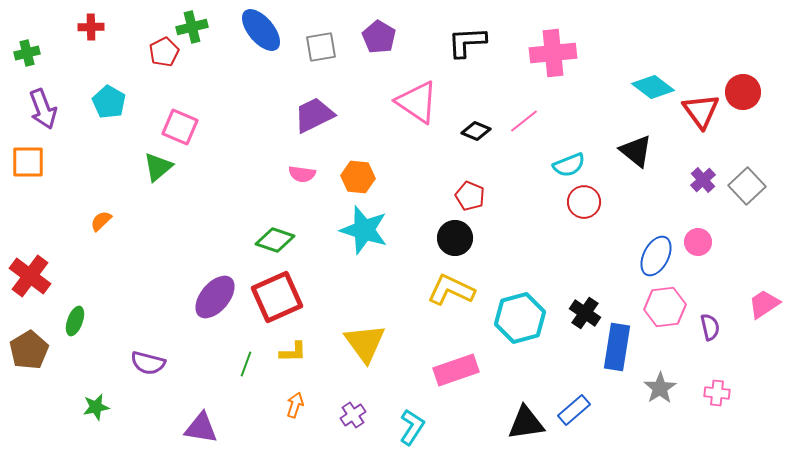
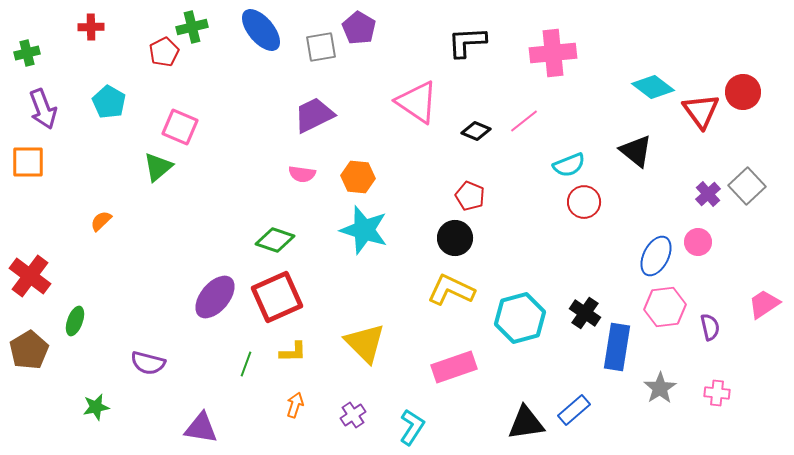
purple pentagon at (379, 37): moved 20 px left, 9 px up
purple cross at (703, 180): moved 5 px right, 14 px down
yellow triangle at (365, 343): rotated 9 degrees counterclockwise
pink rectangle at (456, 370): moved 2 px left, 3 px up
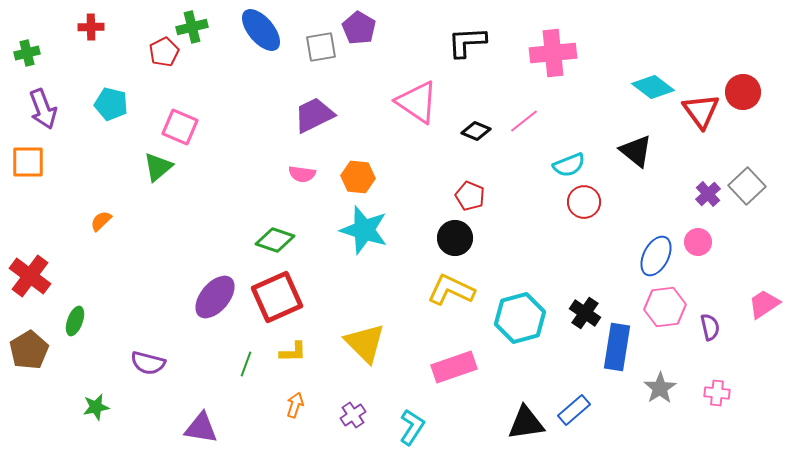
cyan pentagon at (109, 102): moved 2 px right, 2 px down; rotated 16 degrees counterclockwise
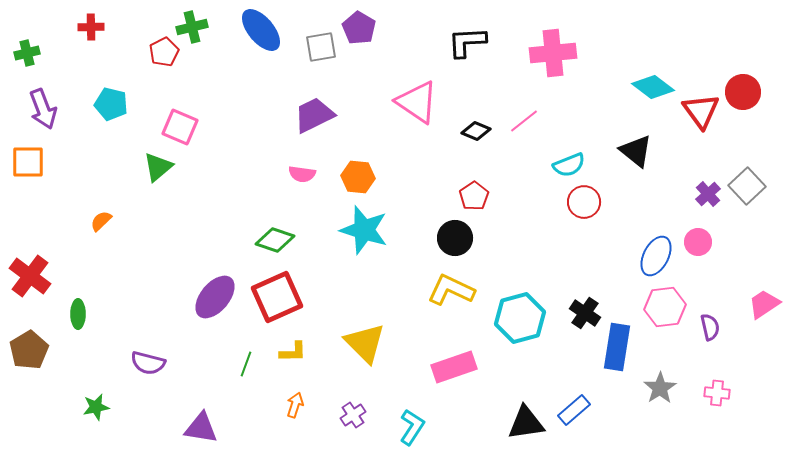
red pentagon at (470, 196): moved 4 px right; rotated 16 degrees clockwise
green ellipse at (75, 321): moved 3 px right, 7 px up; rotated 20 degrees counterclockwise
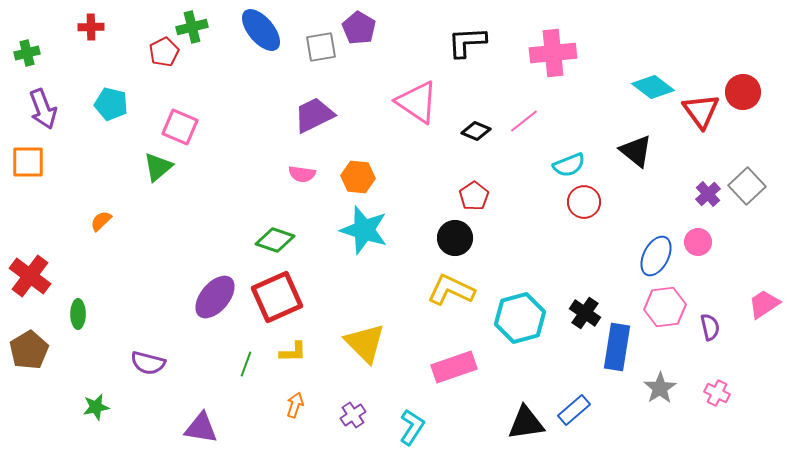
pink cross at (717, 393): rotated 20 degrees clockwise
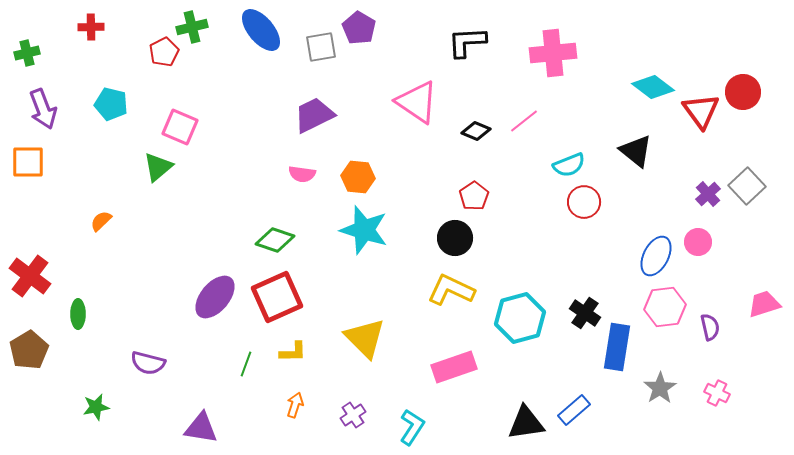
pink trapezoid at (764, 304): rotated 16 degrees clockwise
yellow triangle at (365, 343): moved 5 px up
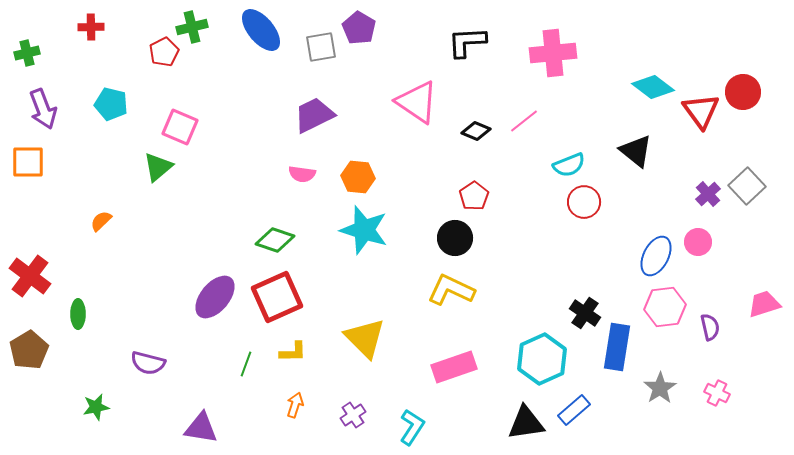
cyan hexagon at (520, 318): moved 22 px right, 41 px down; rotated 9 degrees counterclockwise
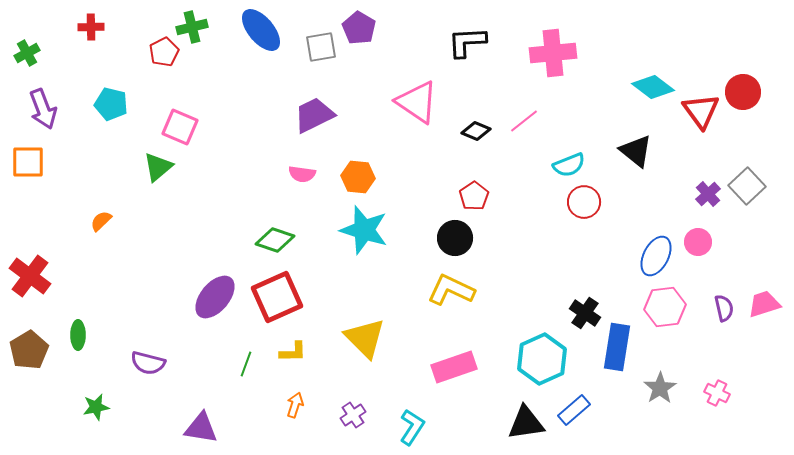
green cross at (27, 53): rotated 15 degrees counterclockwise
green ellipse at (78, 314): moved 21 px down
purple semicircle at (710, 327): moved 14 px right, 19 px up
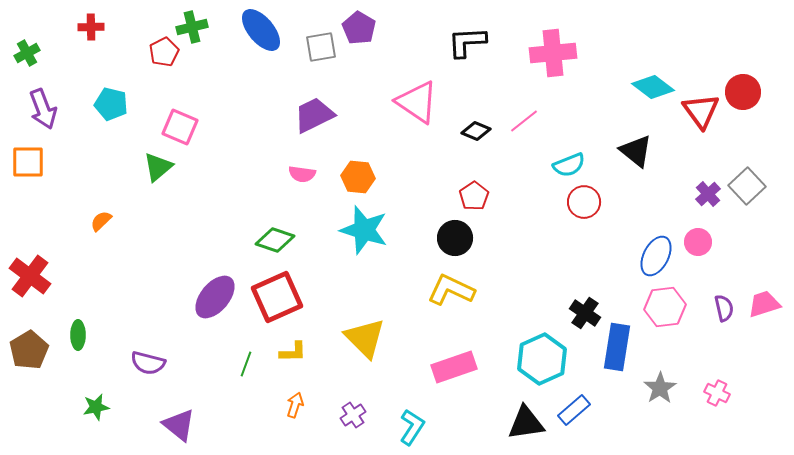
purple triangle at (201, 428): moved 22 px left, 3 px up; rotated 30 degrees clockwise
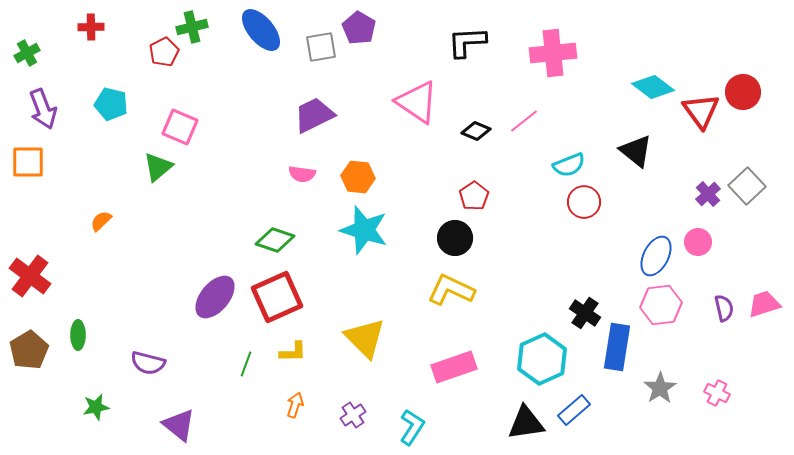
pink hexagon at (665, 307): moved 4 px left, 2 px up
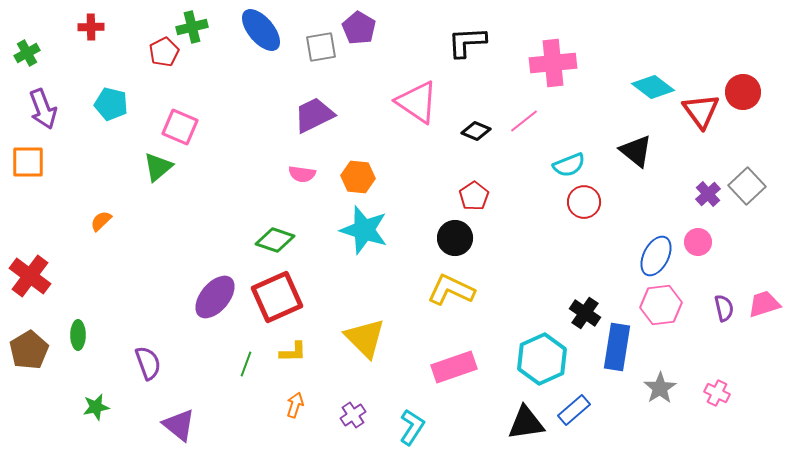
pink cross at (553, 53): moved 10 px down
purple semicircle at (148, 363): rotated 124 degrees counterclockwise
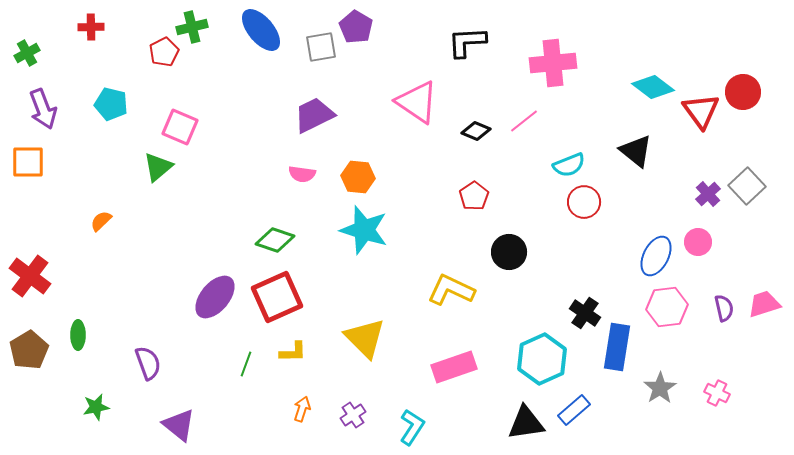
purple pentagon at (359, 28): moved 3 px left, 1 px up
black circle at (455, 238): moved 54 px right, 14 px down
pink hexagon at (661, 305): moved 6 px right, 2 px down
orange arrow at (295, 405): moved 7 px right, 4 px down
